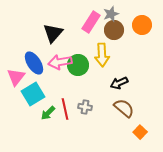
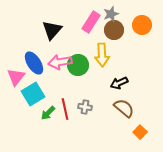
black triangle: moved 1 px left, 3 px up
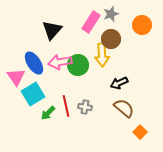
brown circle: moved 3 px left, 9 px down
pink triangle: rotated 12 degrees counterclockwise
red line: moved 1 px right, 3 px up
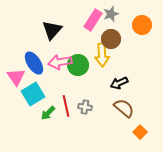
pink rectangle: moved 2 px right, 2 px up
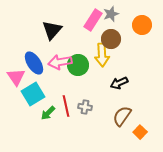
brown semicircle: moved 2 px left, 8 px down; rotated 95 degrees counterclockwise
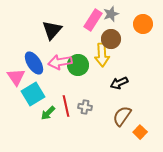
orange circle: moved 1 px right, 1 px up
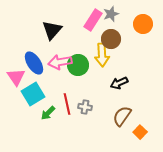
red line: moved 1 px right, 2 px up
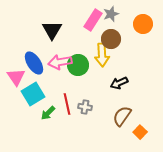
black triangle: rotated 10 degrees counterclockwise
